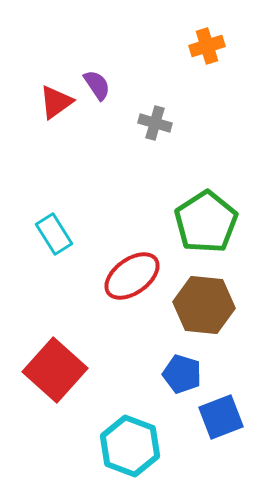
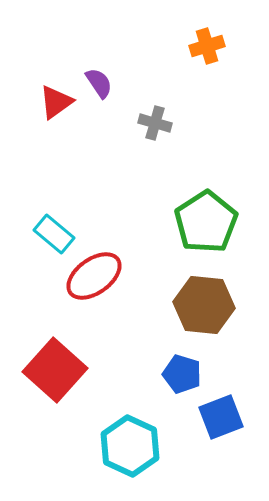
purple semicircle: moved 2 px right, 2 px up
cyan rectangle: rotated 18 degrees counterclockwise
red ellipse: moved 38 px left
cyan hexagon: rotated 4 degrees clockwise
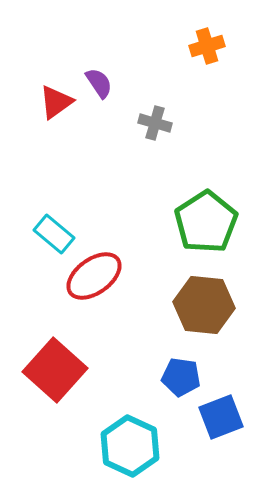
blue pentagon: moved 1 px left, 3 px down; rotated 9 degrees counterclockwise
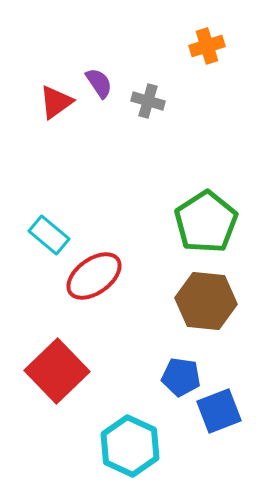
gray cross: moved 7 px left, 22 px up
cyan rectangle: moved 5 px left, 1 px down
brown hexagon: moved 2 px right, 4 px up
red square: moved 2 px right, 1 px down; rotated 4 degrees clockwise
blue square: moved 2 px left, 6 px up
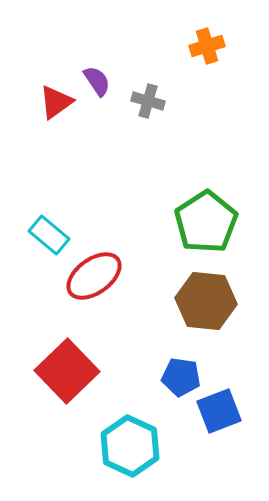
purple semicircle: moved 2 px left, 2 px up
red square: moved 10 px right
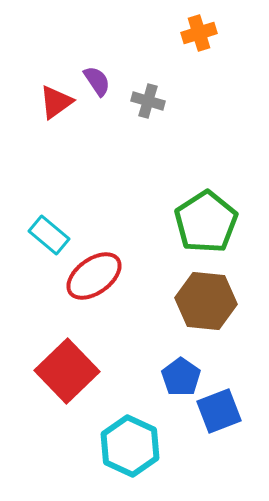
orange cross: moved 8 px left, 13 px up
blue pentagon: rotated 27 degrees clockwise
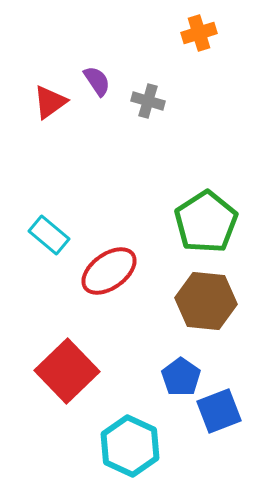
red triangle: moved 6 px left
red ellipse: moved 15 px right, 5 px up
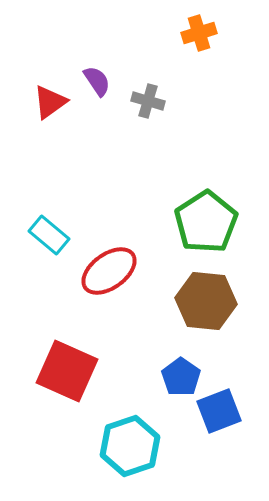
red square: rotated 22 degrees counterclockwise
cyan hexagon: rotated 16 degrees clockwise
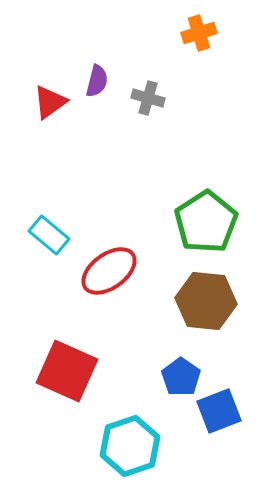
purple semicircle: rotated 48 degrees clockwise
gray cross: moved 3 px up
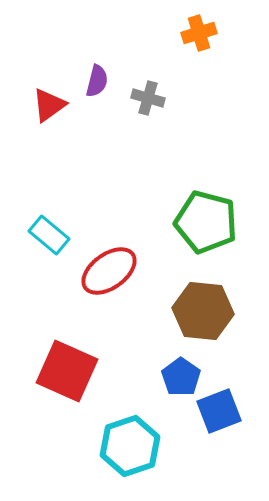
red triangle: moved 1 px left, 3 px down
green pentagon: rotated 24 degrees counterclockwise
brown hexagon: moved 3 px left, 10 px down
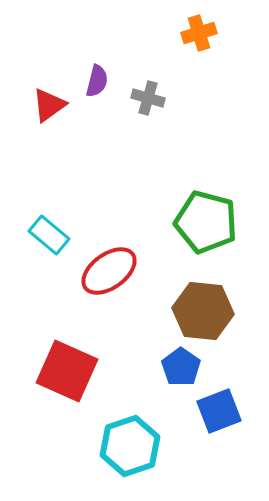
blue pentagon: moved 10 px up
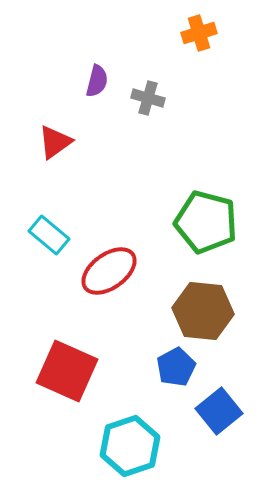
red triangle: moved 6 px right, 37 px down
blue pentagon: moved 5 px left; rotated 9 degrees clockwise
blue square: rotated 18 degrees counterclockwise
